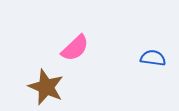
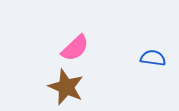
brown star: moved 20 px right
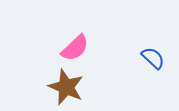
blue semicircle: rotated 35 degrees clockwise
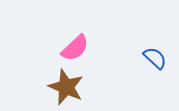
blue semicircle: moved 2 px right
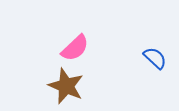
brown star: moved 1 px up
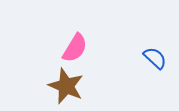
pink semicircle: rotated 16 degrees counterclockwise
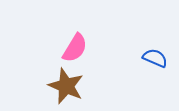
blue semicircle: rotated 20 degrees counterclockwise
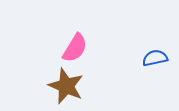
blue semicircle: rotated 35 degrees counterclockwise
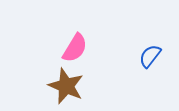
blue semicircle: moved 5 px left, 2 px up; rotated 40 degrees counterclockwise
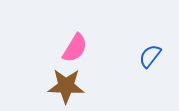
brown star: rotated 21 degrees counterclockwise
